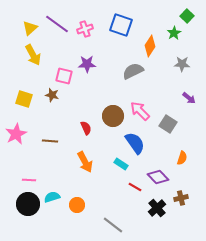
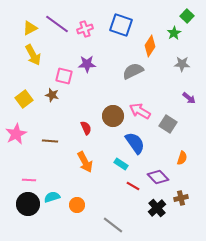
yellow triangle: rotated 14 degrees clockwise
yellow square: rotated 36 degrees clockwise
pink arrow: rotated 15 degrees counterclockwise
red line: moved 2 px left, 1 px up
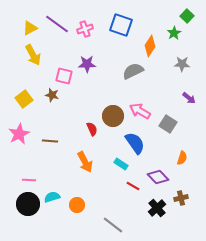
red semicircle: moved 6 px right, 1 px down
pink star: moved 3 px right
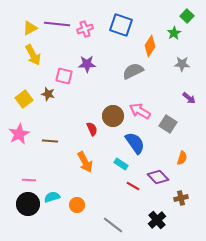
purple line: rotated 30 degrees counterclockwise
brown star: moved 4 px left, 1 px up
black cross: moved 12 px down
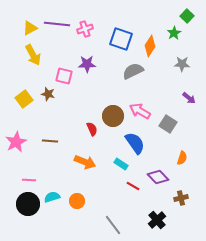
blue square: moved 14 px down
pink star: moved 3 px left, 8 px down
orange arrow: rotated 40 degrees counterclockwise
orange circle: moved 4 px up
gray line: rotated 15 degrees clockwise
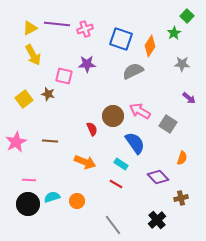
red line: moved 17 px left, 2 px up
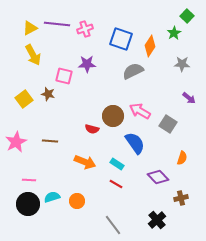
red semicircle: rotated 128 degrees clockwise
cyan rectangle: moved 4 px left
